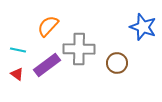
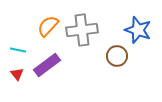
blue star: moved 5 px left, 3 px down
gray cross: moved 3 px right, 19 px up; rotated 8 degrees counterclockwise
brown circle: moved 7 px up
red triangle: rotated 16 degrees clockwise
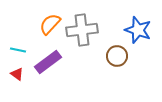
orange semicircle: moved 2 px right, 2 px up
purple rectangle: moved 1 px right, 3 px up
red triangle: rotated 16 degrees counterclockwise
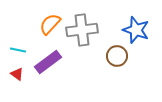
blue star: moved 2 px left
